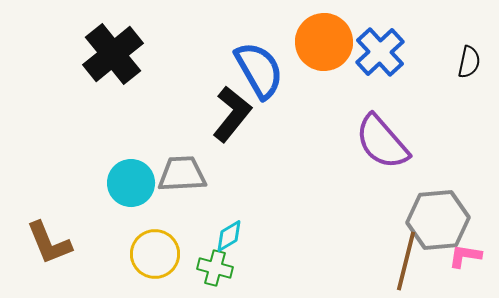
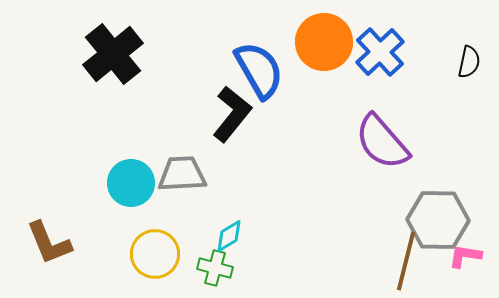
gray hexagon: rotated 6 degrees clockwise
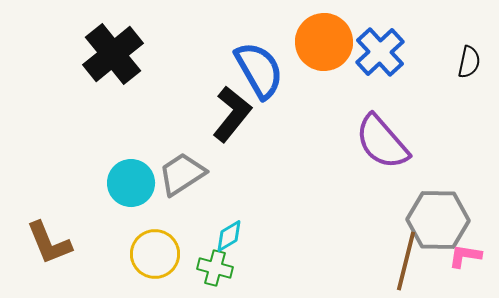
gray trapezoid: rotated 30 degrees counterclockwise
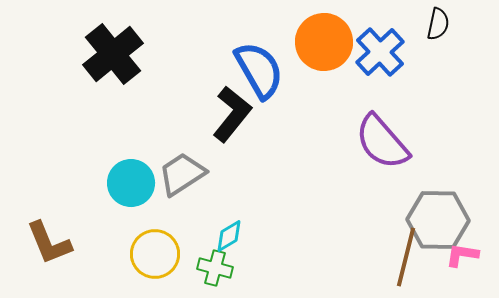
black semicircle: moved 31 px left, 38 px up
pink L-shape: moved 3 px left, 1 px up
brown line: moved 4 px up
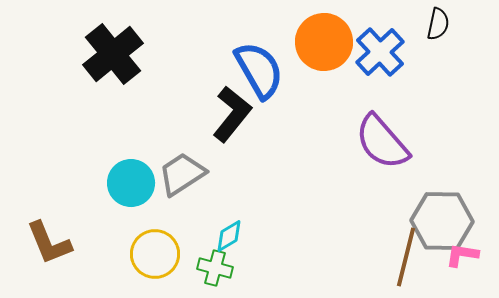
gray hexagon: moved 4 px right, 1 px down
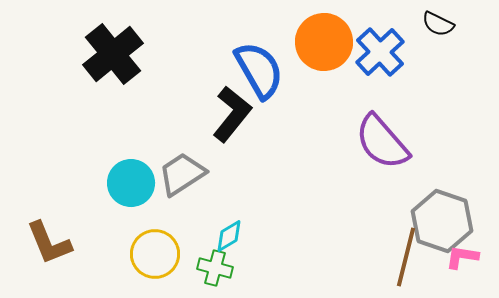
black semicircle: rotated 104 degrees clockwise
gray hexagon: rotated 18 degrees clockwise
pink L-shape: moved 2 px down
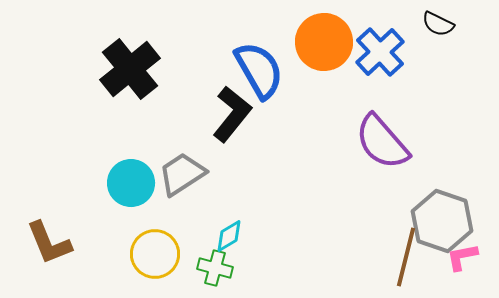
black cross: moved 17 px right, 15 px down
pink L-shape: rotated 20 degrees counterclockwise
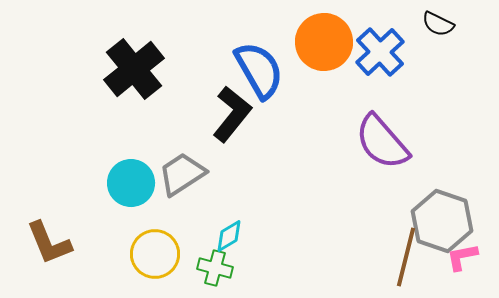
black cross: moved 4 px right
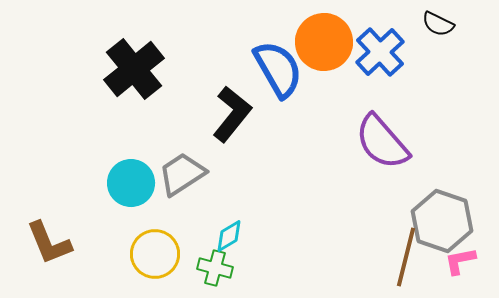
blue semicircle: moved 19 px right, 1 px up
pink L-shape: moved 2 px left, 4 px down
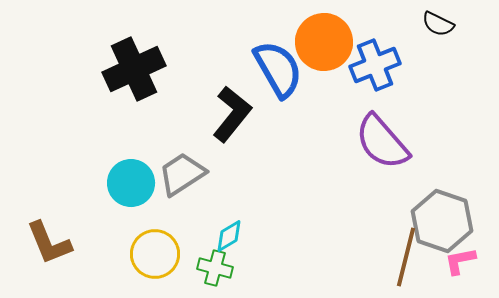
blue cross: moved 5 px left, 13 px down; rotated 21 degrees clockwise
black cross: rotated 14 degrees clockwise
